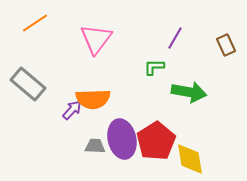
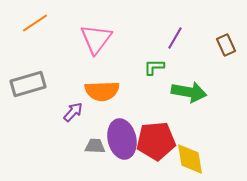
gray rectangle: rotated 56 degrees counterclockwise
orange semicircle: moved 9 px right, 8 px up
purple arrow: moved 1 px right, 2 px down
red pentagon: rotated 27 degrees clockwise
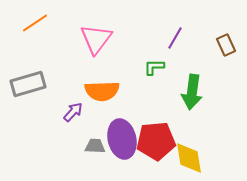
green arrow: moved 3 px right; rotated 88 degrees clockwise
yellow diamond: moved 1 px left, 1 px up
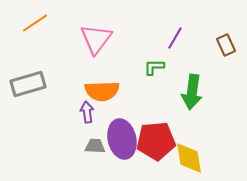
purple arrow: moved 14 px right; rotated 50 degrees counterclockwise
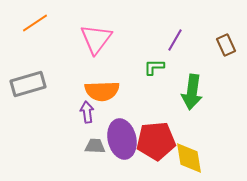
purple line: moved 2 px down
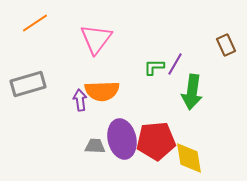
purple line: moved 24 px down
purple arrow: moved 7 px left, 12 px up
